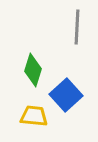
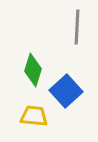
blue square: moved 4 px up
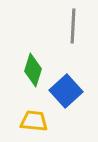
gray line: moved 4 px left, 1 px up
yellow trapezoid: moved 5 px down
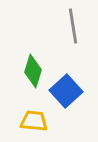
gray line: rotated 12 degrees counterclockwise
green diamond: moved 1 px down
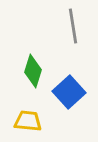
blue square: moved 3 px right, 1 px down
yellow trapezoid: moved 6 px left
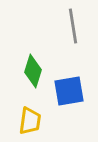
blue square: moved 1 px up; rotated 32 degrees clockwise
yellow trapezoid: moved 2 px right; rotated 92 degrees clockwise
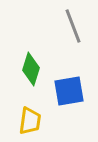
gray line: rotated 12 degrees counterclockwise
green diamond: moved 2 px left, 2 px up
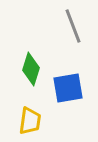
blue square: moved 1 px left, 3 px up
